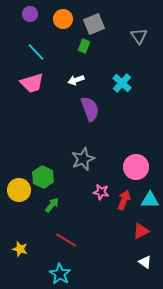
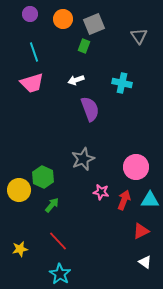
cyan line: moved 2 px left; rotated 24 degrees clockwise
cyan cross: rotated 30 degrees counterclockwise
red line: moved 8 px left, 1 px down; rotated 15 degrees clockwise
yellow star: rotated 28 degrees counterclockwise
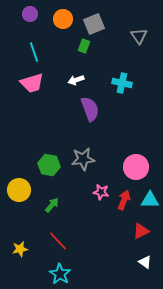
gray star: rotated 15 degrees clockwise
green hexagon: moved 6 px right, 12 px up; rotated 15 degrees counterclockwise
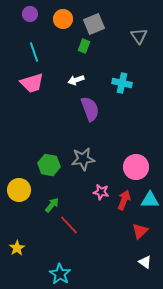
red triangle: moved 1 px left; rotated 18 degrees counterclockwise
red line: moved 11 px right, 16 px up
yellow star: moved 3 px left, 1 px up; rotated 21 degrees counterclockwise
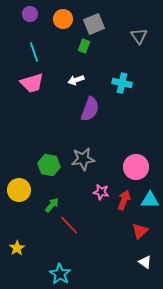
purple semicircle: rotated 40 degrees clockwise
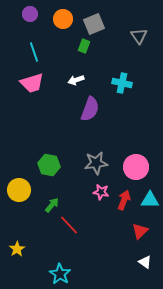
gray star: moved 13 px right, 4 px down
yellow star: moved 1 px down
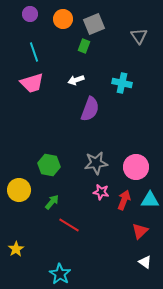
green arrow: moved 3 px up
red line: rotated 15 degrees counterclockwise
yellow star: moved 1 px left
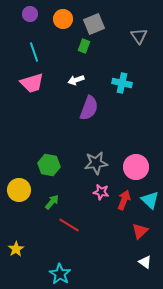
purple semicircle: moved 1 px left, 1 px up
cyan triangle: rotated 42 degrees clockwise
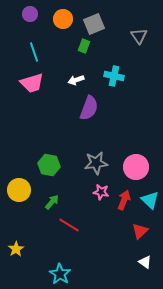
cyan cross: moved 8 px left, 7 px up
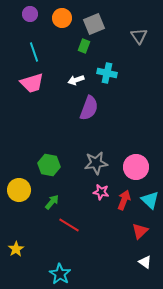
orange circle: moved 1 px left, 1 px up
cyan cross: moved 7 px left, 3 px up
